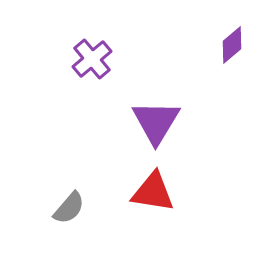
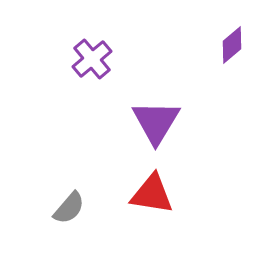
red triangle: moved 1 px left, 2 px down
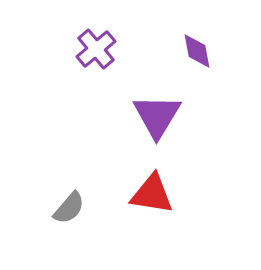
purple diamond: moved 35 px left, 6 px down; rotated 60 degrees counterclockwise
purple cross: moved 4 px right, 10 px up
purple triangle: moved 1 px right, 6 px up
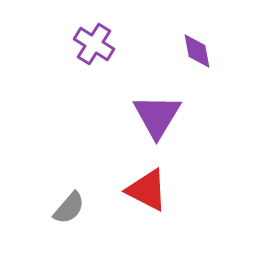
purple cross: moved 2 px left, 5 px up; rotated 18 degrees counterclockwise
red triangle: moved 5 px left, 4 px up; rotated 18 degrees clockwise
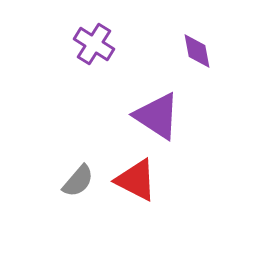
purple triangle: rotated 28 degrees counterclockwise
red triangle: moved 11 px left, 10 px up
gray semicircle: moved 9 px right, 27 px up
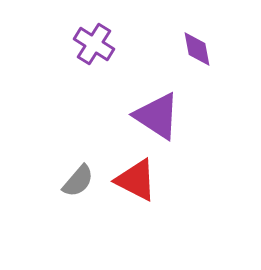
purple diamond: moved 2 px up
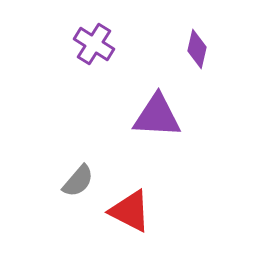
purple diamond: rotated 24 degrees clockwise
purple triangle: rotated 30 degrees counterclockwise
red triangle: moved 6 px left, 31 px down
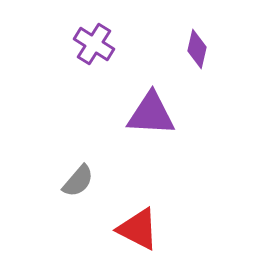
purple triangle: moved 6 px left, 2 px up
red triangle: moved 8 px right, 18 px down
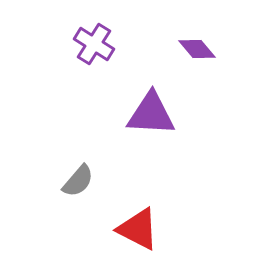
purple diamond: rotated 54 degrees counterclockwise
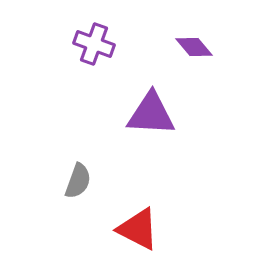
purple cross: rotated 12 degrees counterclockwise
purple diamond: moved 3 px left, 2 px up
gray semicircle: rotated 21 degrees counterclockwise
